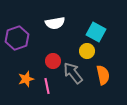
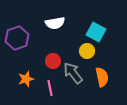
orange semicircle: moved 1 px left, 2 px down
pink line: moved 3 px right, 2 px down
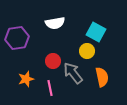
purple hexagon: rotated 10 degrees clockwise
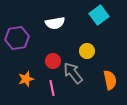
cyan square: moved 3 px right, 17 px up; rotated 24 degrees clockwise
orange semicircle: moved 8 px right, 3 px down
pink line: moved 2 px right
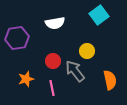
gray arrow: moved 2 px right, 2 px up
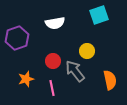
cyan square: rotated 18 degrees clockwise
purple hexagon: rotated 10 degrees counterclockwise
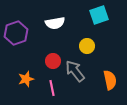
purple hexagon: moved 1 px left, 5 px up
yellow circle: moved 5 px up
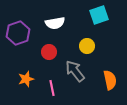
purple hexagon: moved 2 px right
red circle: moved 4 px left, 9 px up
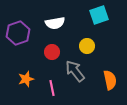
red circle: moved 3 px right
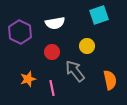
purple hexagon: moved 2 px right, 1 px up; rotated 15 degrees counterclockwise
orange star: moved 2 px right
